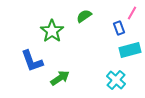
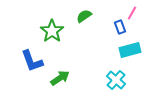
blue rectangle: moved 1 px right, 1 px up
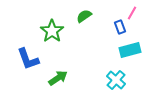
blue L-shape: moved 4 px left, 2 px up
green arrow: moved 2 px left
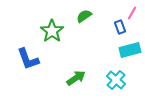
green arrow: moved 18 px right
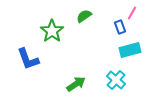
green arrow: moved 6 px down
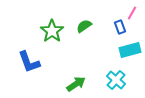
green semicircle: moved 10 px down
blue L-shape: moved 1 px right, 3 px down
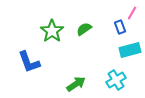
green semicircle: moved 3 px down
cyan cross: rotated 18 degrees clockwise
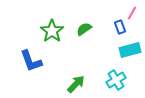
blue L-shape: moved 2 px right, 1 px up
green arrow: rotated 12 degrees counterclockwise
